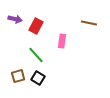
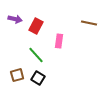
pink rectangle: moved 3 px left
brown square: moved 1 px left, 1 px up
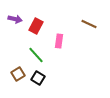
brown line: moved 1 px down; rotated 14 degrees clockwise
brown square: moved 1 px right, 1 px up; rotated 16 degrees counterclockwise
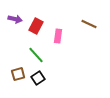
pink rectangle: moved 1 px left, 5 px up
brown square: rotated 16 degrees clockwise
black square: rotated 24 degrees clockwise
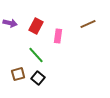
purple arrow: moved 5 px left, 4 px down
brown line: moved 1 px left; rotated 49 degrees counterclockwise
black square: rotated 16 degrees counterclockwise
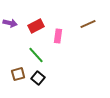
red rectangle: rotated 35 degrees clockwise
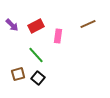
purple arrow: moved 2 px right, 2 px down; rotated 32 degrees clockwise
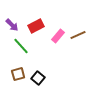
brown line: moved 10 px left, 11 px down
pink rectangle: rotated 32 degrees clockwise
green line: moved 15 px left, 9 px up
